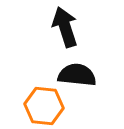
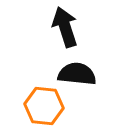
black semicircle: moved 1 px up
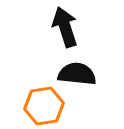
orange hexagon: rotated 15 degrees counterclockwise
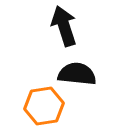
black arrow: moved 1 px left, 1 px up
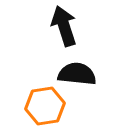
orange hexagon: moved 1 px right
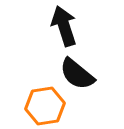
black semicircle: rotated 147 degrees counterclockwise
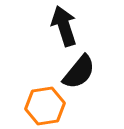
black semicircle: moved 2 px right, 2 px up; rotated 90 degrees counterclockwise
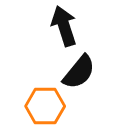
orange hexagon: rotated 9 degrees clockwise
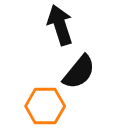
black arrow: moved 4 px left, 1 px up
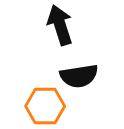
black semicircle: moved 4 px down; rotated 42 degrees clockwise
